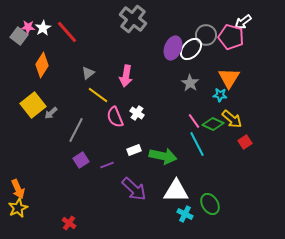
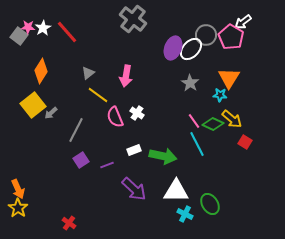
pink pentagon: rotated 15 degrees clockwise
orange diamond: moved 1 px left, 6 px down
red square: rotated 24 degrees counterclockwise
yellow star: rotated 12 degrees counterclockwise
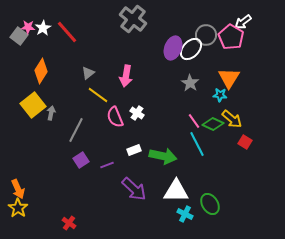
gray arrow: rotated 144 degrees clockwise
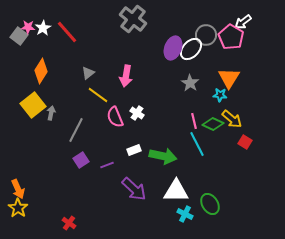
pink line: rotated 21 degrees clockwise
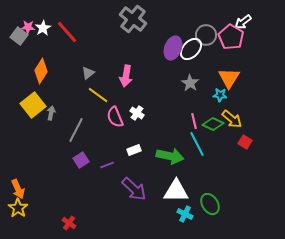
green arrow: moved 7 px right
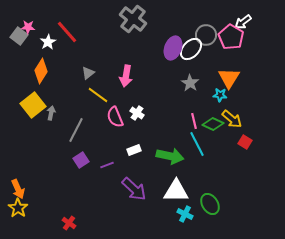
white star: moved 5 px right, 14 px down
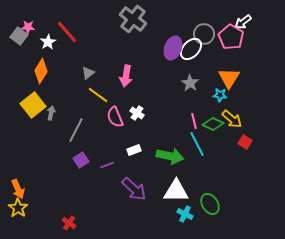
gray circle: moved 2 px left, 1 px up
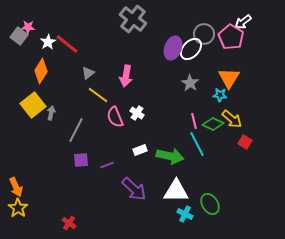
red line: moved 12 px down; rotated 10 degrees counterclockwise
white rectangle: moved 6 px right
purple square: rotated 28 degrees clockwise
orange arrow: moved 2 px left, 2 px up
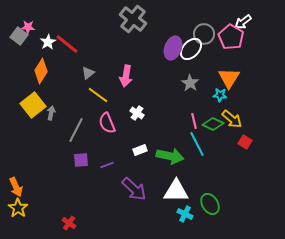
pink semicircle: moved 8 px left, 6 px down
